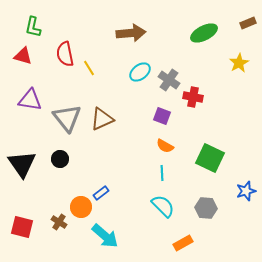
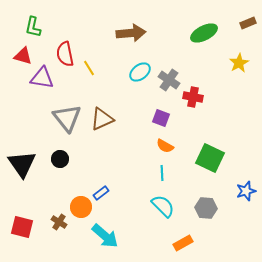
purple triangle: moved 12 px right, 22 px up
purple square: moved 1 px left, 2 px down
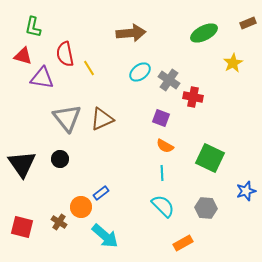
yellow star: moved 6 px left
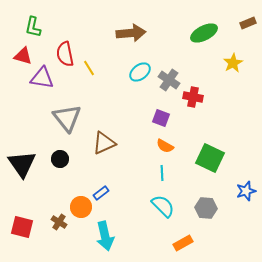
brown triangle: moved 2 px right, 24 px down
cyan arrow: rotated 36 degrees clockwise
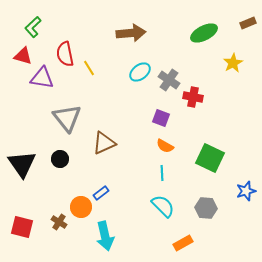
green L-shape: rotated 35 degrees clockwise
